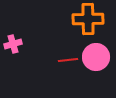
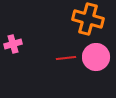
orange cross: rotated 16 degrees clockwise
red line: moved 2 px left, 2 px up
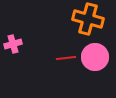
pink circle: moved 1 px left
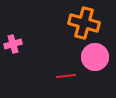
orange cross: moved 4 px left, 4 px down
red line: moved 18 px down
